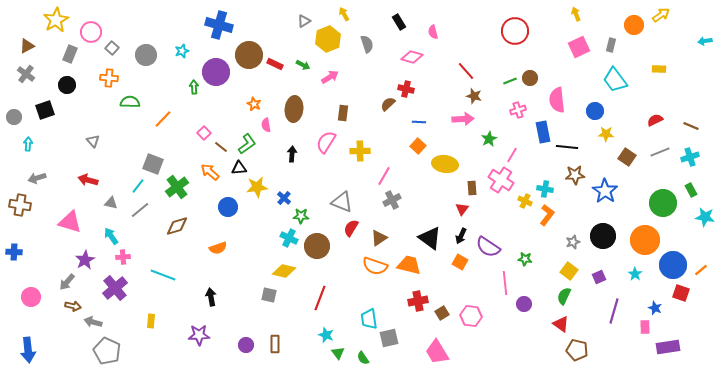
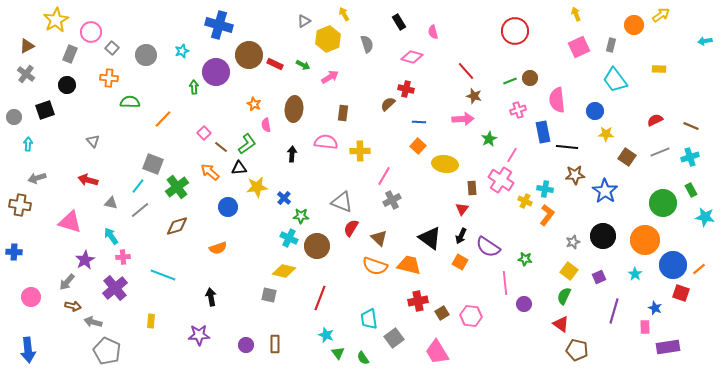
pink semicircle at (326, 142): rotated 65 degrees clockwise
brown triangle at (379, 238): rotated 42 degrees counterclockwise
orange line at (701, 270): moved 2 px left, 1 px up
gray square at (389, 338): moved 5 px right; rotated 24 degrees counterclockwise
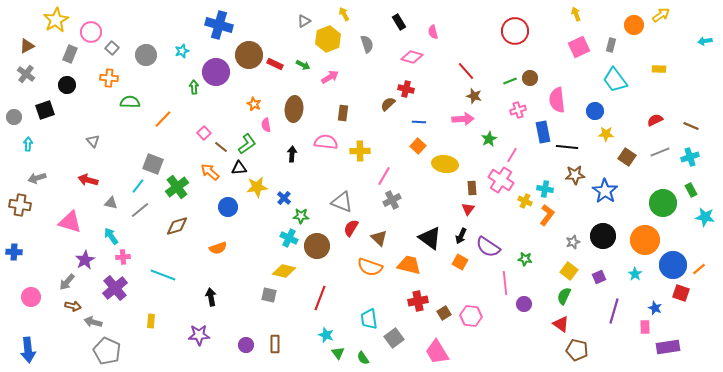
red triangle at (462, 209): moved 6 px right
orange semicircle at (375, 266): moved 5 px left, 1 px down
brown square at (442, 313): moved 2 px right
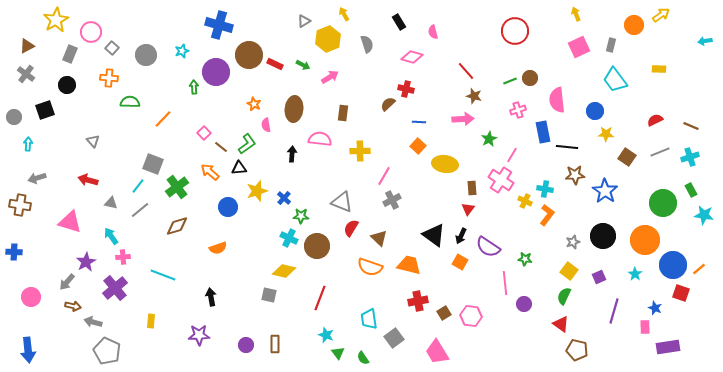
pink semicircle at (326, 142): moved 6 px left, 3 px up
yellow star at (257, 187): moved 4 px down; rotated 10 degrees counterclockwise
cyan star at (705, 217): moved 1 px left, 2 px up
black triangle at (430, 238): moved 4 px right, 3 px up
purple star at (85, 260): moved 1 px right, 2 px down
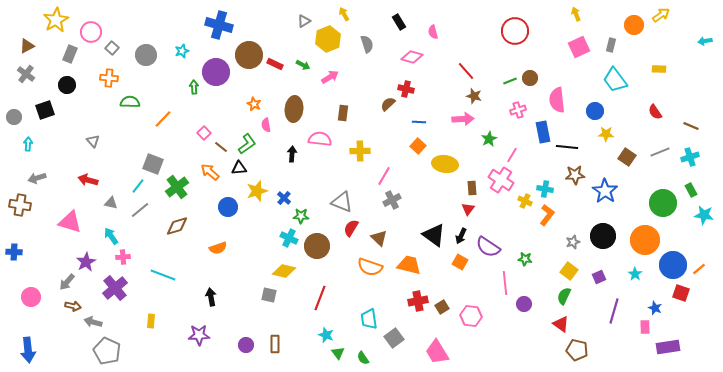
red semicircle at (655, 120): moved 8 px up; rotated 98 degrees counterclockwise
brown square at (444, 313): moved 2 px left, 6 px up
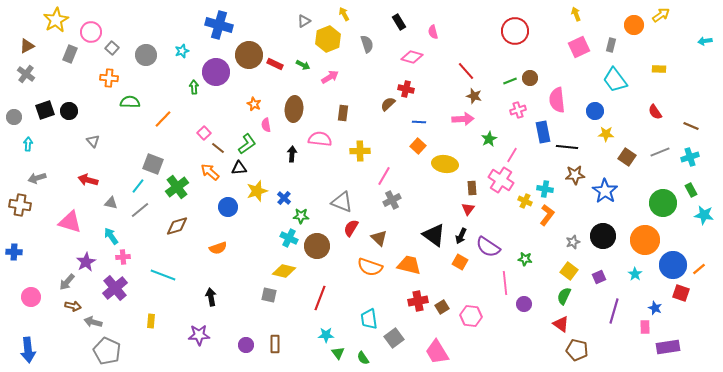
black circle at (67, 85): moved 2 px right, 26 px down
brown line at (221, 147): moved 3 px left, 1 px down
cyan star at (326, 335): rotated 21 degrees counterclockwise
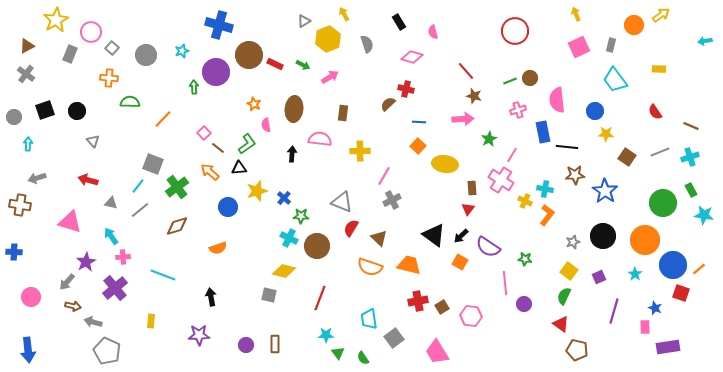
black circle at (69, 111): moved 8 px right
black arrow at (461, 236): rotated 21 degrees clockwise
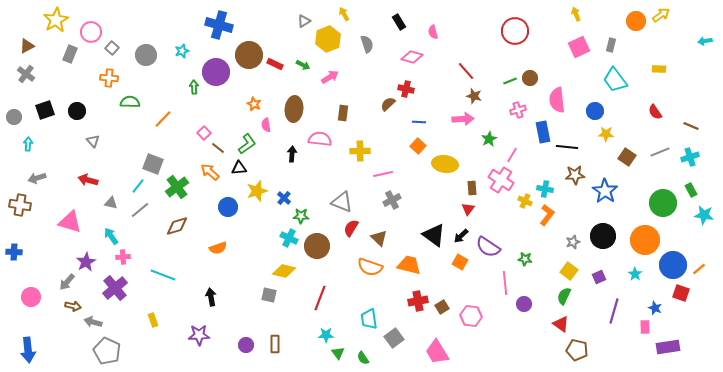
orange circle at (634, 25): moved 2 px right, 4 px up
pink line at (384, 176): moved 1 px left, 2 px up; rotated 48 degrees clockwise
yellow rectangle at (151, 321): moved 2 px right, 1 px up; rotated 24 degrees counterclockwise
